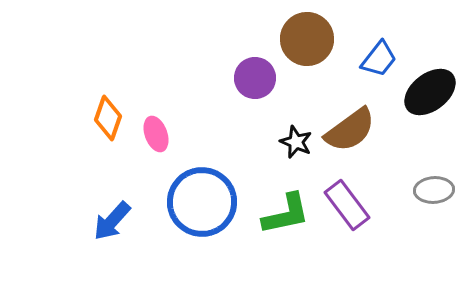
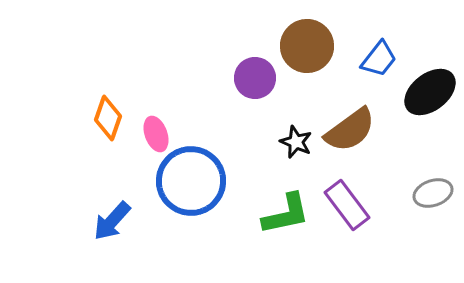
brown circle: moved 7 px down
gray ellipse: moved 1 px left, 3 px down; rotated 15 degrees counterclockwise
blue circle: moved 11 px left, 21 px up
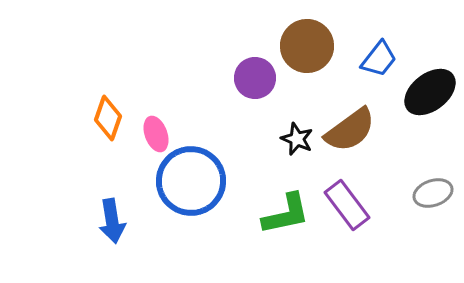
black star: moved 1 px right, 3 px up
blue arrow: rotated 51 degrees counterclockwise
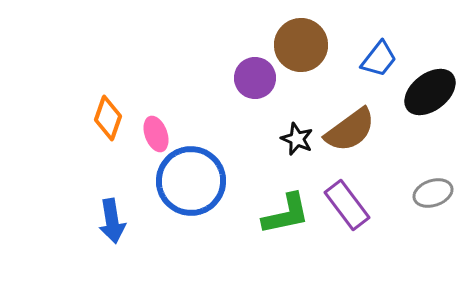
brown circle: moved 6 px left, 1 px up
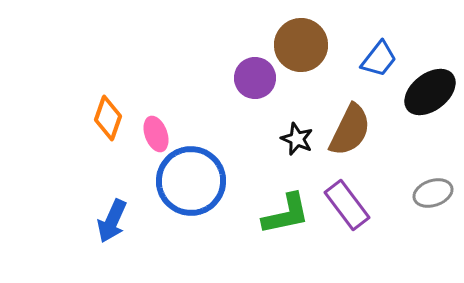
brown semicircle: rotated 28 degrees counterclockwise
blue arrow: rotated 33 degrees clockwise
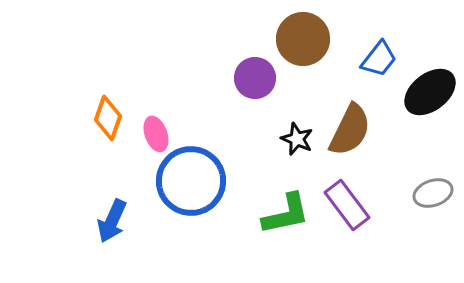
brown circle: moved 2 px right, 6 px up
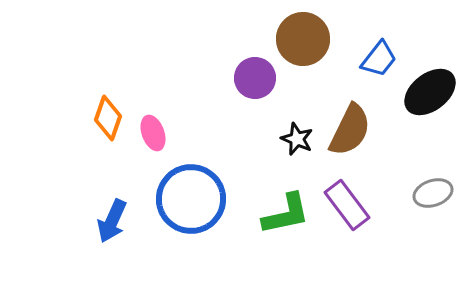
pink ellipse: moved 3 px left, 1 px up
blue circle: moved 18 px down
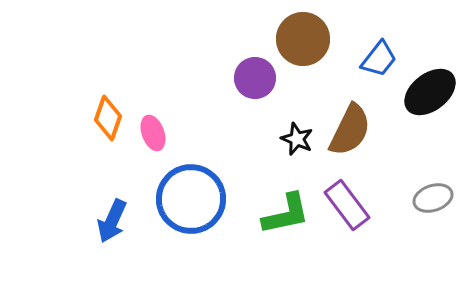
gray ellipse: moved 5 px down
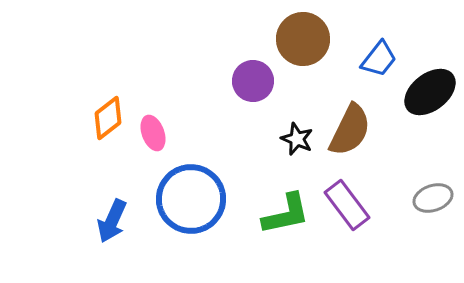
purple circle: moved 2 px left, 3 px down
orange diamond: rotated 33 degrees clockwise
